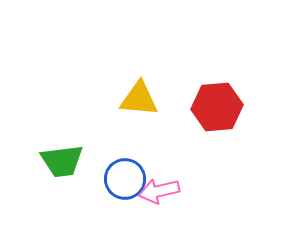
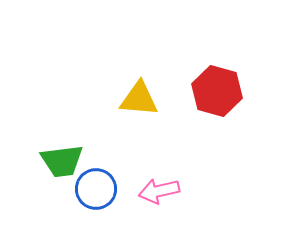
red hexagon: moved 16 px up; rotated 21 degrees clockwise
blue circle: moved 29 px left, 10 px down
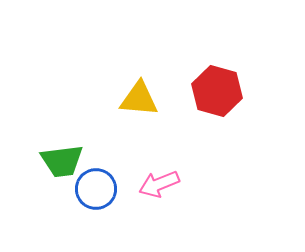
pink arrow: moved 7 px up; rotated 9 degrees counterclockwise
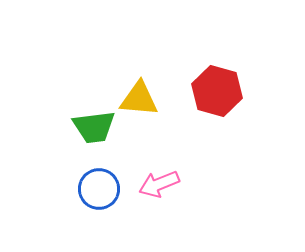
green trapezoid: moved 32 px right, 34 px up
blue circle: moved 3 px right
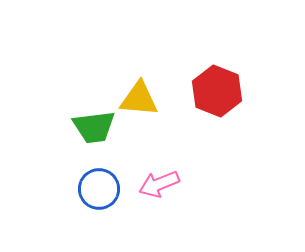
red hexagon: rotated 6 degrees clockwise
